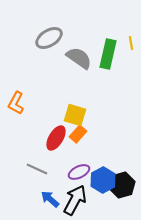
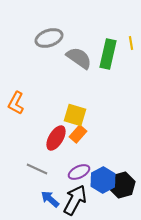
gray ellipse: rotated 12 degrees clockwise
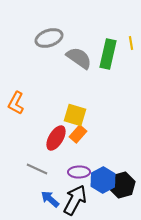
purple ellipse: rotated 25 degrees clockwise
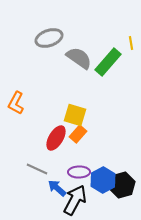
green rectangle: moved 8 px down; rotated 28 degrees clockwise
blue arrow: moved 7 px right, 11 px up
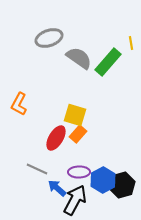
orange L-shape: moved 3 px right, 1 px down
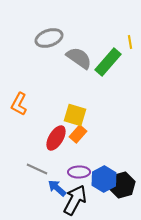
yellow line: moved 1 px left, 1 px up
blue hexagon: moved 1 px right, 1 px up
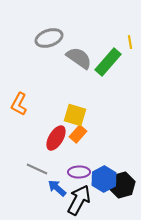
black arrow: moved 4 px right
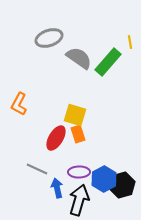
orange rectangle: rotated 60 degrees counterclockwise
blue arrow: rotated 36 degrees clockwise
black arrow: rotated 12 degrees counterclockwise
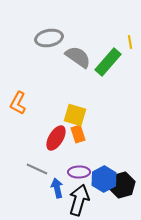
gray ellipse: rotated 8 degrees clockwise
gray semicircle: moved 1 px left, 1 px up
orange L-shape: moved 1 px left, 1 px up
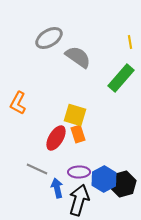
gray ellipse: rotated 20 degrees counterclockwise
green rectangle: moved 13 px right, 16 px down
black hexagon: moved 1 px right, 1 px up
